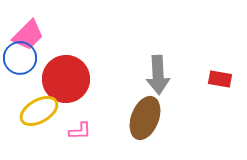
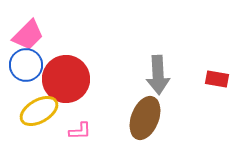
blue circle: moved 6 px right, 7 px down
red rectangle: moved 3 px left
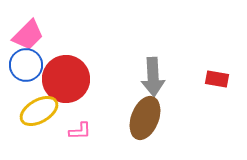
gray arrow: moved 5 px left, 2 px down
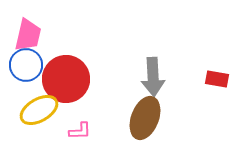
pink trapezoid: rotated 32 degrees counterclockwise
yellow ellipse: moved 1 px up
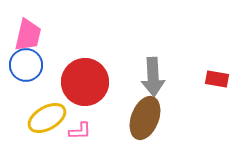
red circle: moved 19 px right, 3 px down
yellow ellipse: moved 8 px right, 8 px down
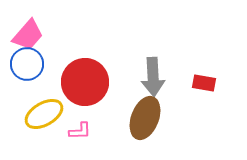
pink trapezoid: rotated 28 degrees clockwise
blue circle: moved 1 px right, 1 px up
red rectangle: moved 13 px left, 4 px down
yellow ellipse: moved 3 px left, 4 px up
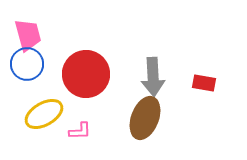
pink trapezoid: rotated 56 degrees counterclockwise
red circle: moved 1 px right, 8 px up
